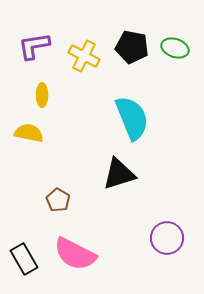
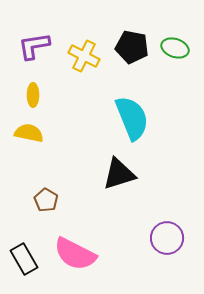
yellow ellipse: moved 9 px left
brown pentagon: moved 12 px left
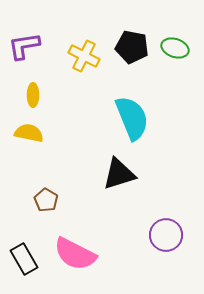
purple L-shape: moved 10 px left
purple circle: moved 1 px left, 3 px up
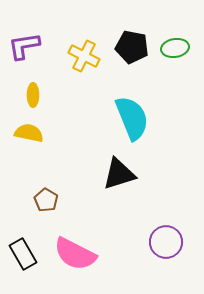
green ellipse: rotated 28 degrees counterclockwise
purple circle: moved 7 px down
black rectangle: moved 1 px left, 5 px up
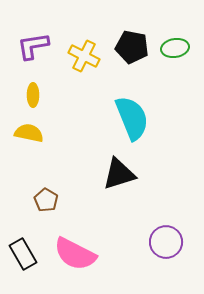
purple L-shape: moved 9 px right
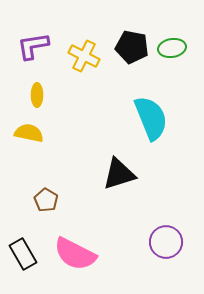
green ellipse: moved 3 px left
yellow ellipse: moved 4 px right
cyan semicircle: moved 19 px right
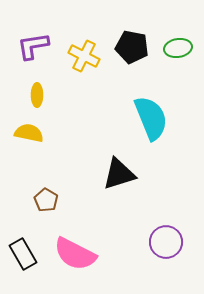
green ellipse: moved 6 px right
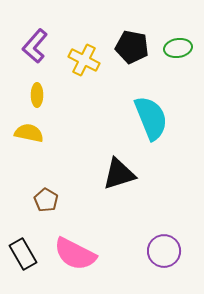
purple L-shape: moved 2 px right; rotated 40 degrees counterclockwise
yellow cross: moved 4 px down
purple circle: moved 2 px left, 9 px down
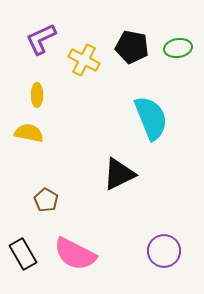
purple L-shape: moved 6 px right, 7 px up; rotated 24 degrees clockwise
black triangle: rotated 9 degrees counterclockwise
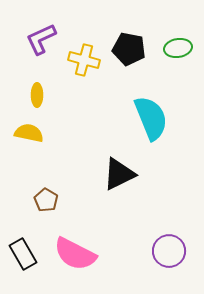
black pentagon: moved 3 px left, 2 px down
yellow cross: rotated 12 degrees counterclockwise
purple circle: moved 5 px right
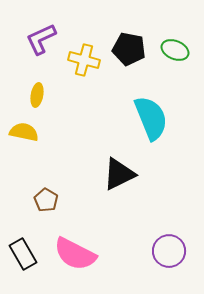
green ellipse: moved 3 px left, 2 px down; rotated 32 degrees clockwise
yellow ellipse: rotated 10 degrees clockwise
yellow semicircle: moved 5 px left, 1 px up
